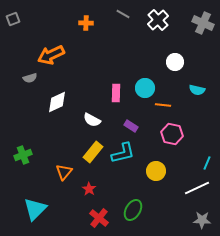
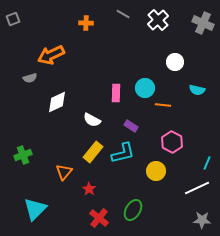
pink hexagon: moved 8 px down; rotated 15 degrees clockwise
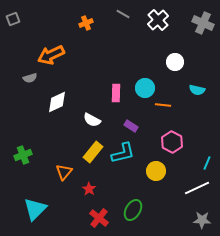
orange cross: rotated 24 degrees counterclockwise
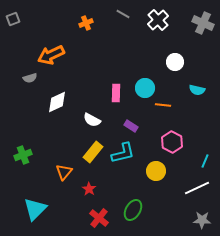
cyan line: moved 2 px left, 2 px up
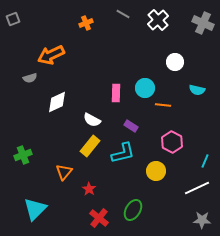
yellow rectangle: moved 3 px left, 6 px up
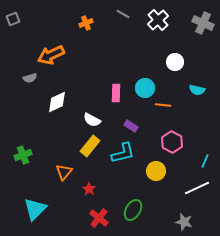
gray star: moved 18 px left, 2 px down; rotated 12 degrees clockwise
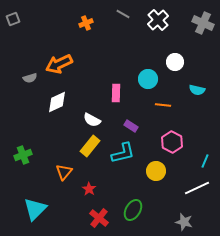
orange arrow: moved 8 px right, 9 px down
cyan circle: moved 3 px right, 9 px up
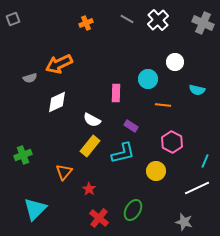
gray line: moved 4 px right, 5 px down
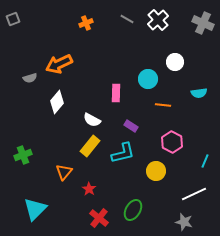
cyan semicircle: moved 2 px right, 3 px down; rotated 21 degrees counterclockwise
white diamond: rotated 25 degrees counterclockwise
white line: moved 3 px left, 6 px down
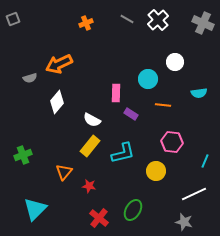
purple rectangle: moved 12 px up
pink hexagon: rotated 20 degrees counterclockwise
red star: moved 3 px up; rotated 24 degrees counterclockwise
